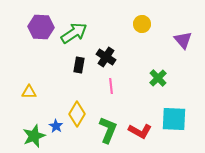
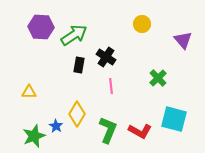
green arrow: moved 2 px down
cyan square: rotated 12 degrees clockwise
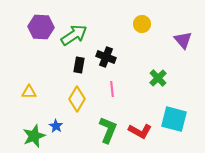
black cross: rotated 12 degrees counterclockwise
pink line: moved 1 px right, 3 px down
yellow diamond: moved 15 px up
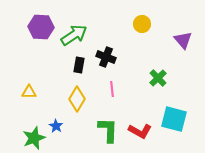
green L-shape: rotated 20 degrees counterclockwise
green star: moved 2 px down
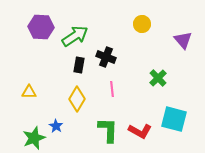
green arrow: moved 1 px right, 1 px down
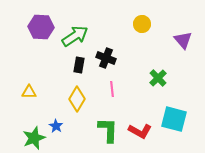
black cross: moved 1 px down
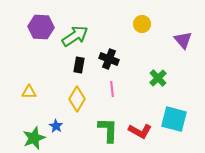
black cross: moved 3 px right, 1 px down
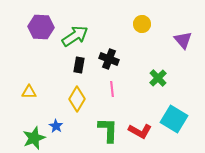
cyan square: rotated 16 degrees clockwise
